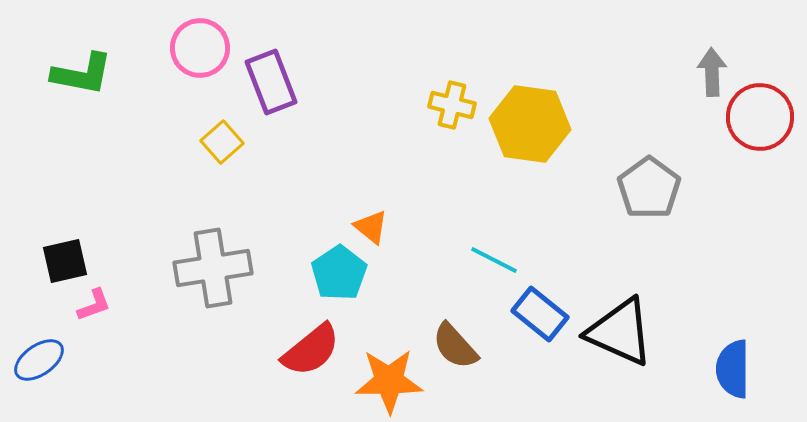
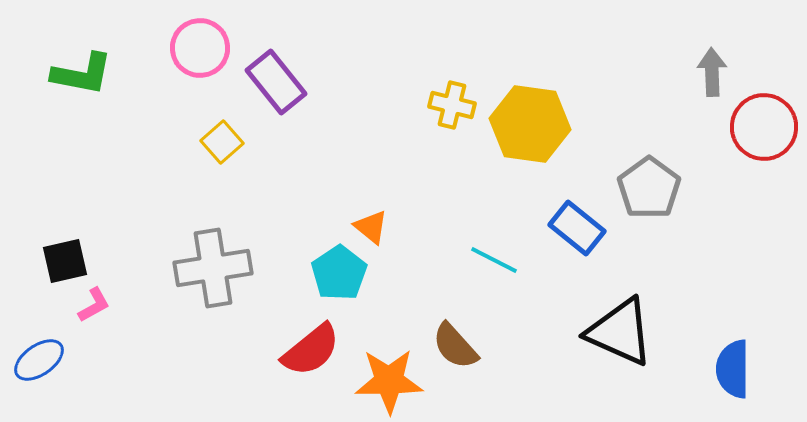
purple rectangle: moved 5 px right; rotated 18 degrees counterclockwise
red circle: moved 4 px right, 10 px down
pink L-shape: rotated 9 degrees counterclockwise
blue rectangle: moved 37 px right, 86 px up
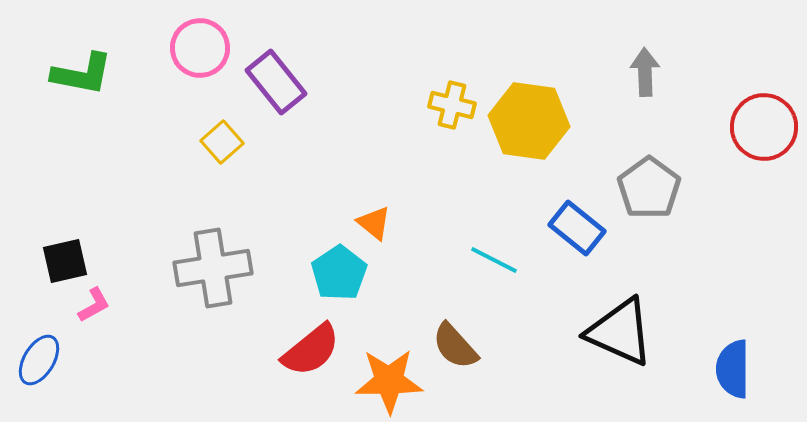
gray arrow: moved 67 px left
yellow hexagon: moved 1 px left, 3 px up
orange triangle: moved 3 px right, 4 px up
blue ellipse: rotated 24 degrees counterclockwise
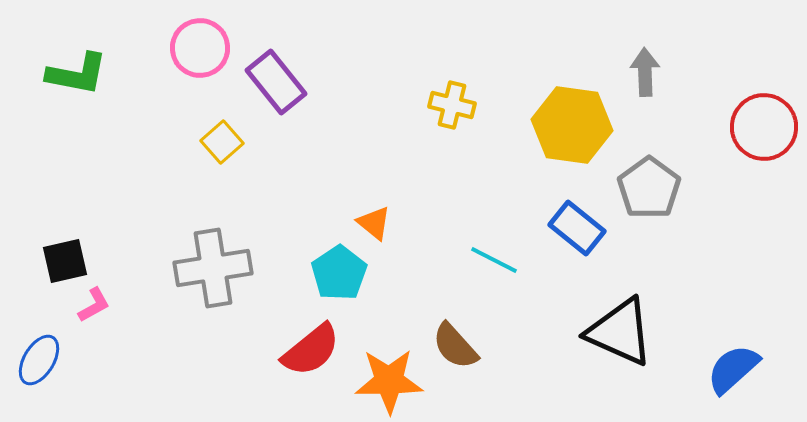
green L-shape: moved 5 px left
yellow hexagon: moved 43 px right, 4 px down
blue semicircle: rotated 48 degrees clockwise
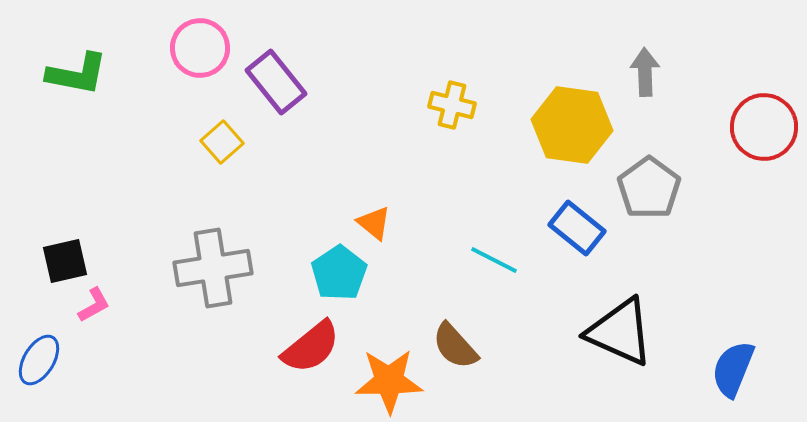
red semicircle: moved 3 px up
blue semicircle: rotated 26 degrees counterclockwise
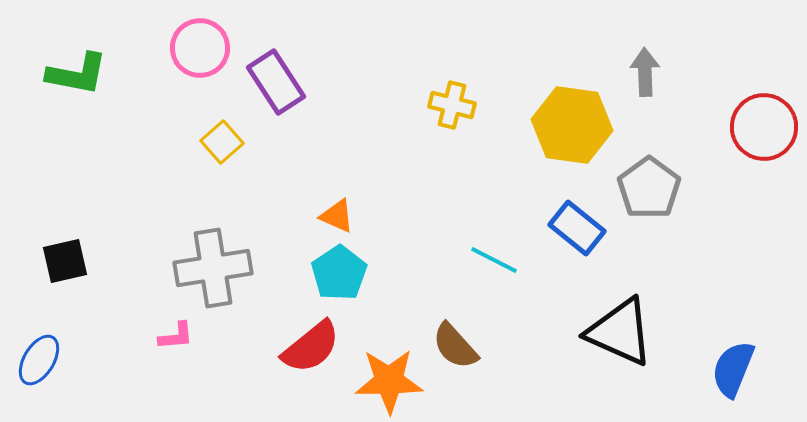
purple rectangle: rotated 6 degrees clockwise
orange triangle: moved 37 px left, 7 px up; rotated 15 degrees counterclockwise
pink L-shape: moved 82 px right, 31 px down; rotated 24 degrees clockwise
